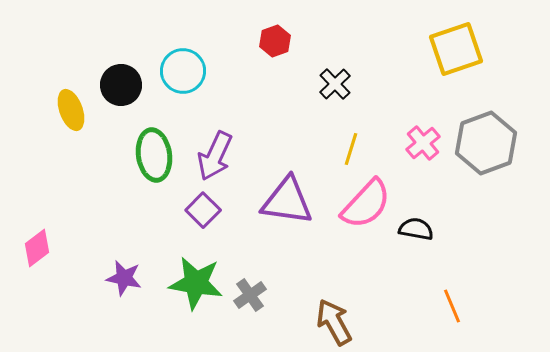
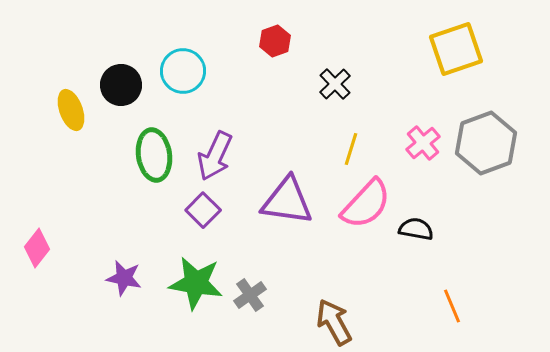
pink diamond: rotated 15 degrees counterclockwise
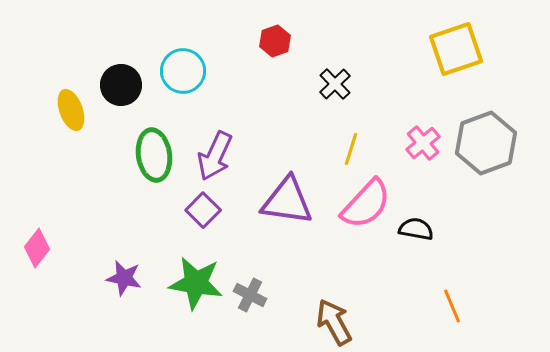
gray cross: rotated 28 degrees counterclockwise
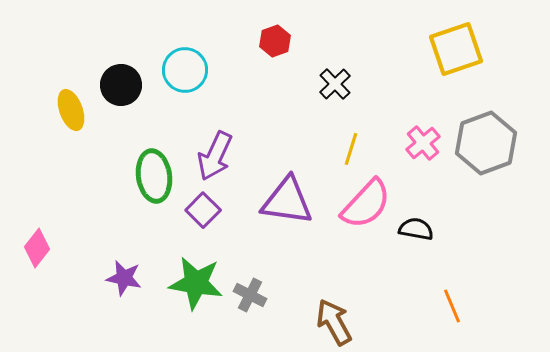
cyan circle: moved 2 px right, 1 px up
green ellipse: moved 21 px down
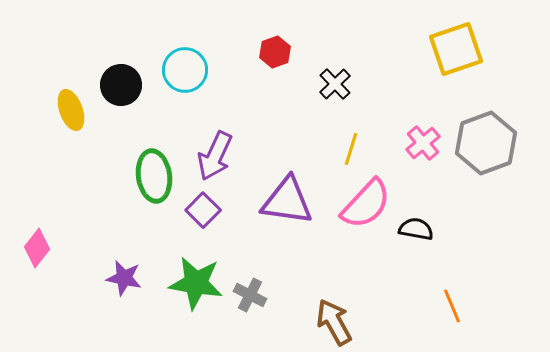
red hexagon: moved 11 px down
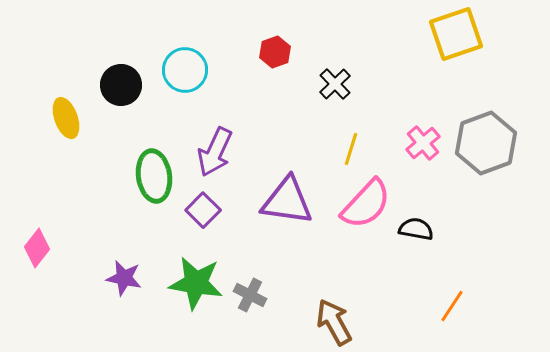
yellow square: moved 15 px up
yellow ellipse: moved 5 px left, 8 px down
purple arrow: moved 4 px up
orange line: rotated 56 degrees clockwise
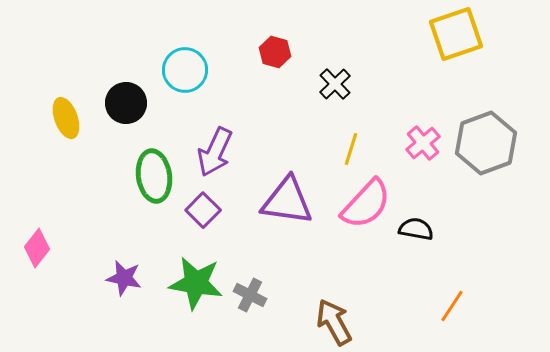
red hexagon: rotated 24 degrees counterclockwise
black circle: moved 5 px right, 18 px down
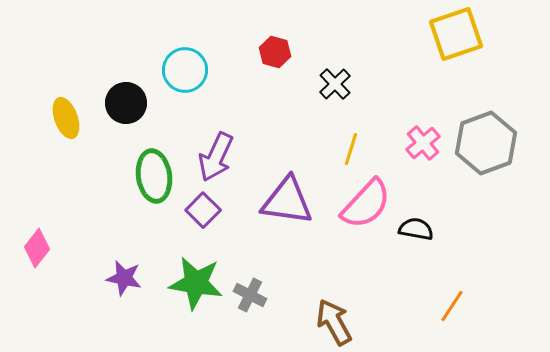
purple arrow: moved 1 px right, 5 px down
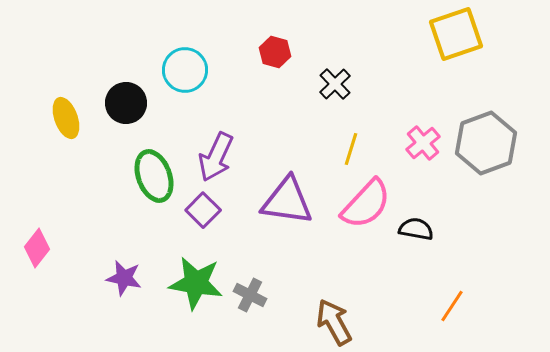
green ellipse: rotated 12 degrees counterclockwise
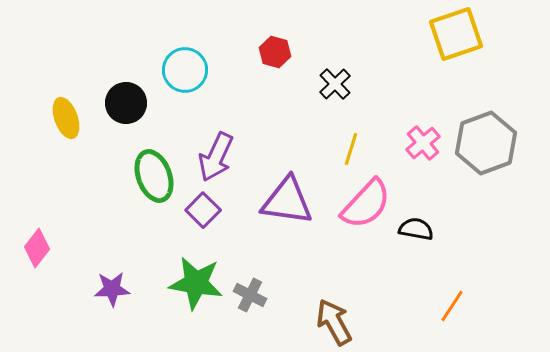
purple star: moved 12 px left, 11 px down; rotated 15 degrees counterclockwise
